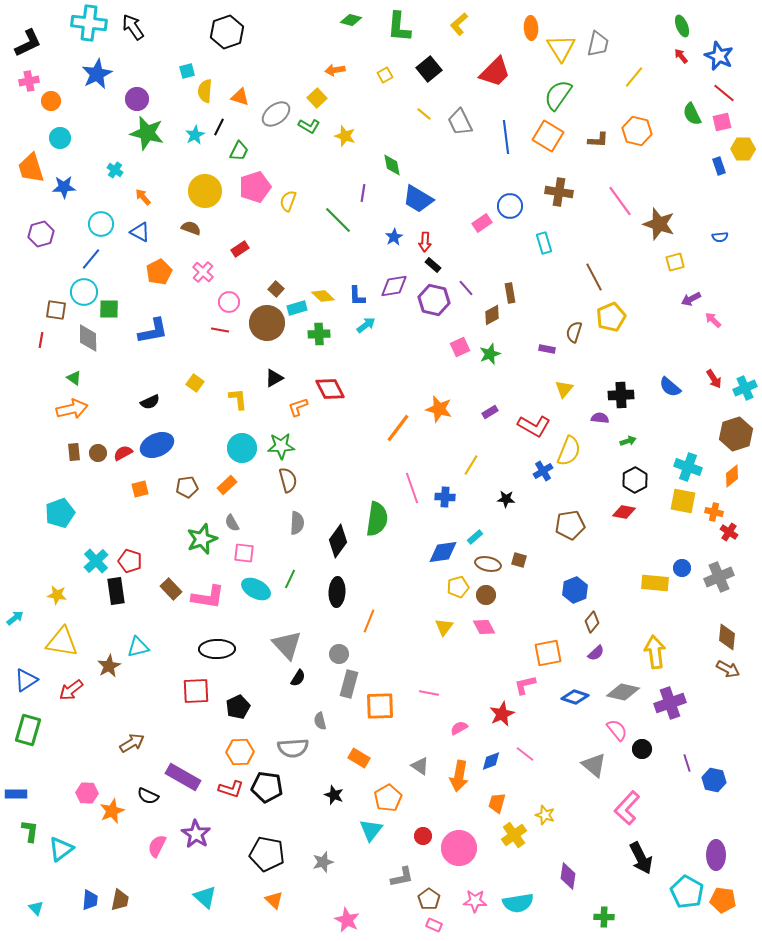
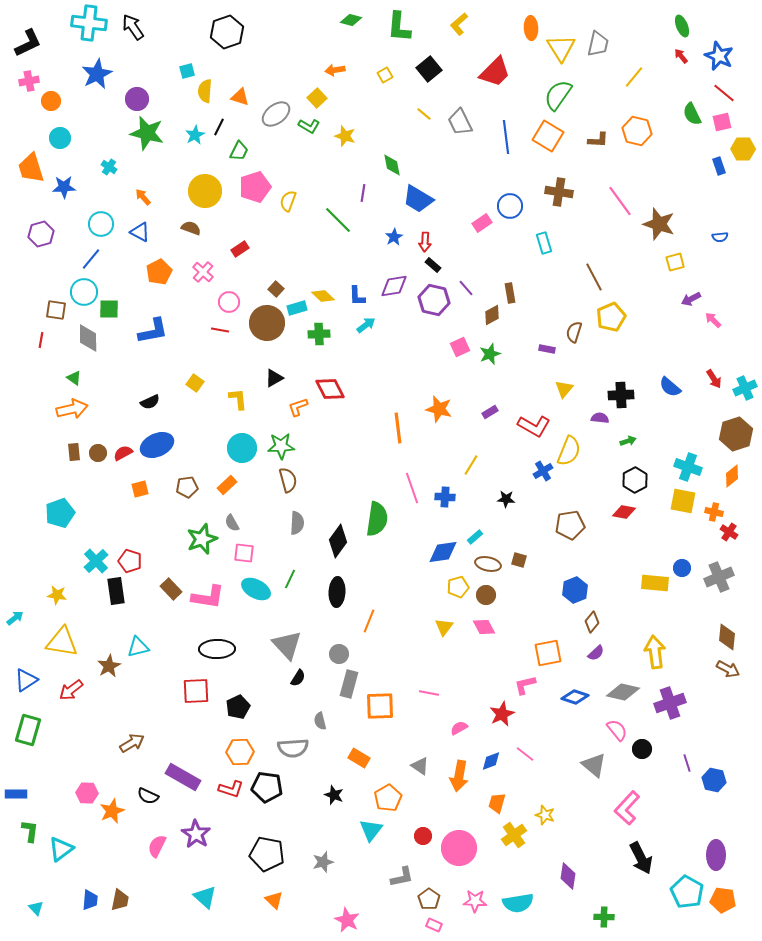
cyan cross at (115, 170): moved 6 px left, 3 px up
orange line at (398, 428): rotated 44 degrees counterclockwise
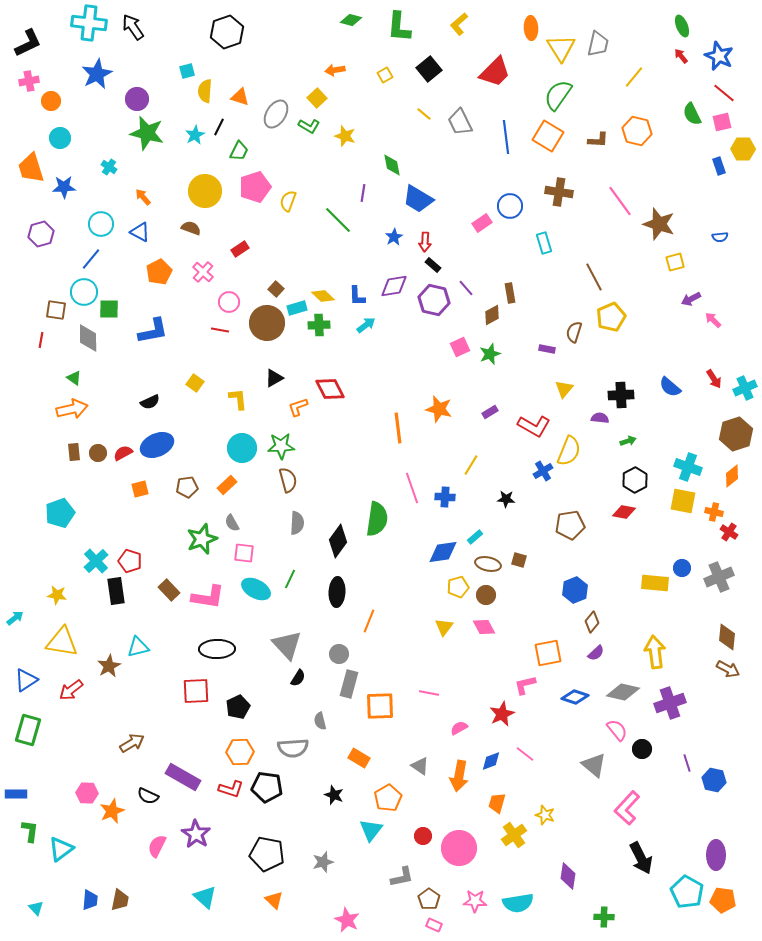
gray ellipse at (276, 114): rotated 20 degrees counterclockwise
green cross at (319, 334): moved 9 px up
brown rectangle at (171, 589): moved 2 px left, 1 px down
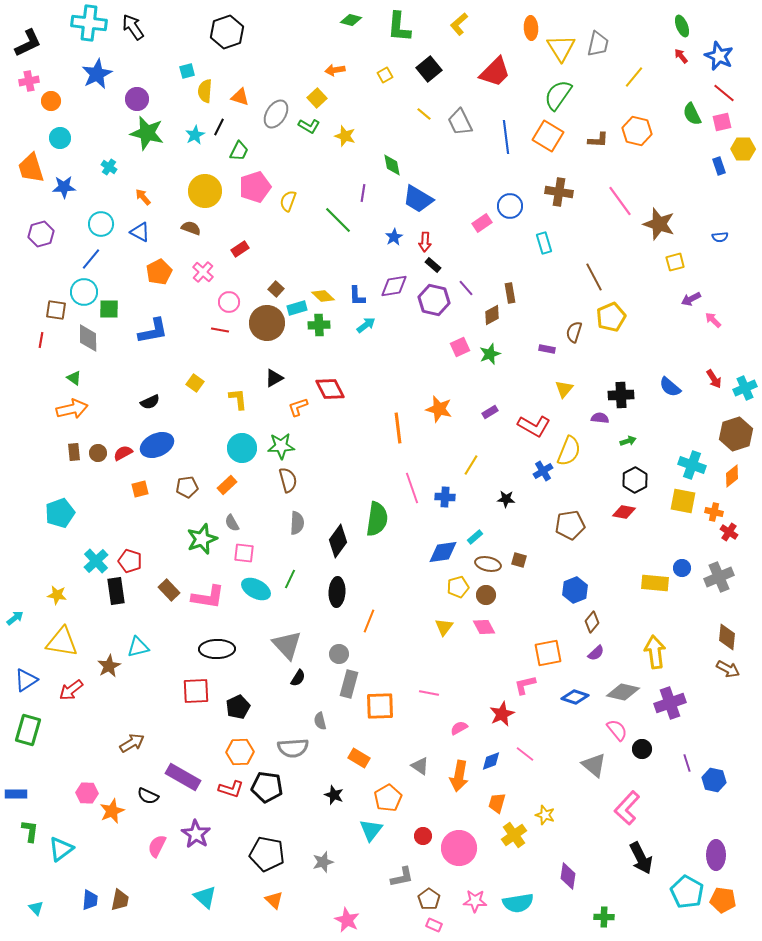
cyan cross at (688, 467): moved 4 px right, 2 px up
